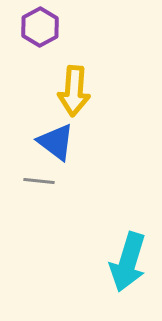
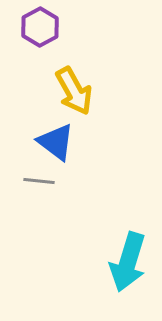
yellow arrow: rotated 33 degrees counterclockwise
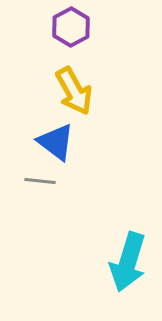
purple hexagon: moved 31 px right
gray line: moved 1 px right
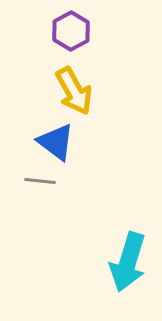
purple hexagon: moved 4 px down
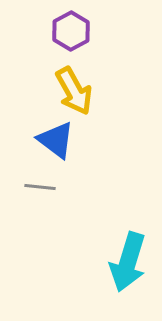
blue triangle: moved 2 px up
gray line: moved 6 px down
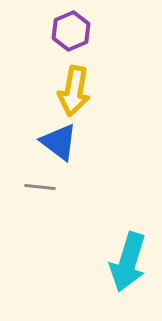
purple hexagon: rotated 6 degrees clockwise
yellow arrow: rotated 39 degrees clockwise
blue triangle: moved 3 px right, 2 px down
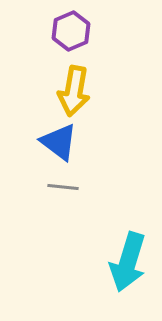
gray line: moved 23 px right
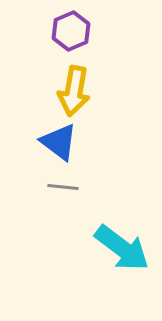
cyan arrow: moved 6 px left, 14 px up; rotated 70 degrees counterclockwise
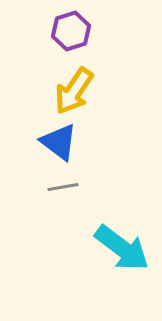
purple hexagon: rotated 6 degrees clockwise
yellow arrow: rotated 24 degrees clockwise
gray line: rotated 16 degrees counterclockwise
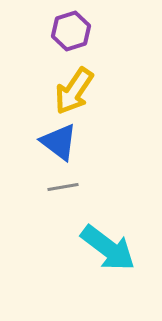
cyan arrow: moved 14 px left
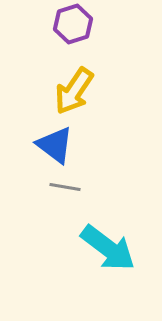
purple hexagon: moved 2 px right, 7 px up
blue triangle: moved 4 px left, 3 px down
gray line: moved 2 px right; rotated 20 degrees clockwise
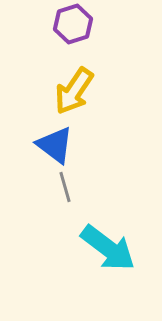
gray line: rotated 64 degrees clockwise
